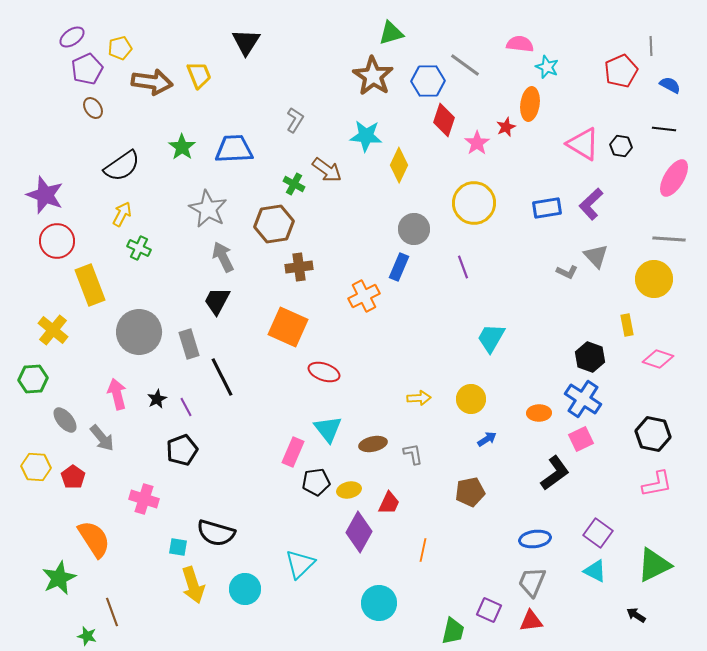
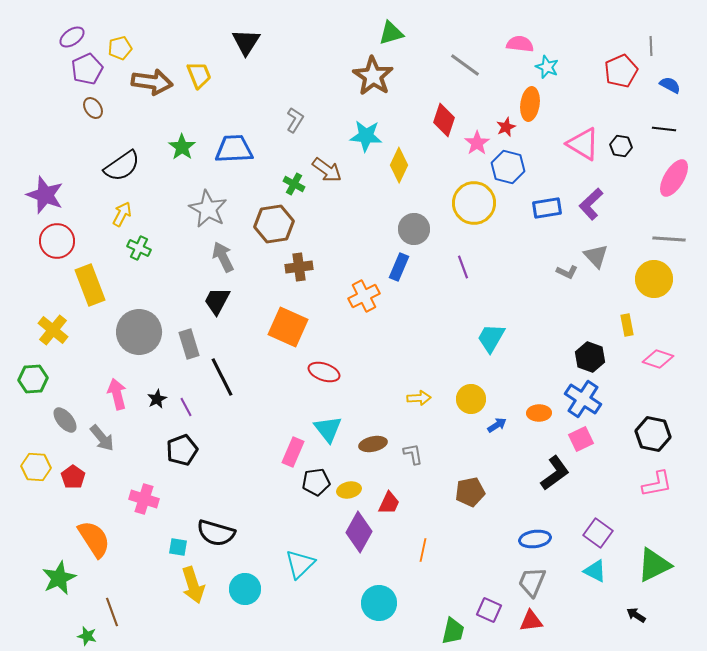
blue hexagon at (428, 81): moved 80 px right, 86 px down; rotated 16 degrees clockwise
blue arrow at (487, 439): moved 10 px right, 14 px up
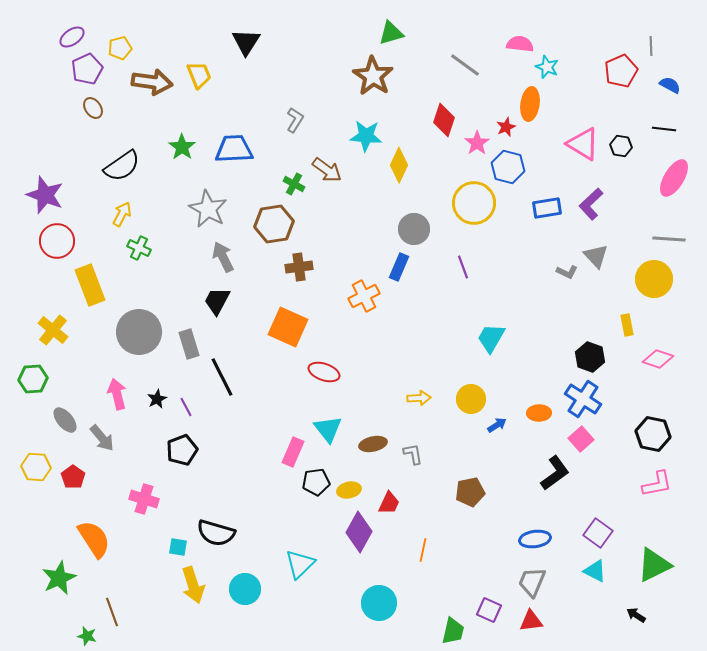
pink square at (581, 439): rotated 15 degrees counterclockwise
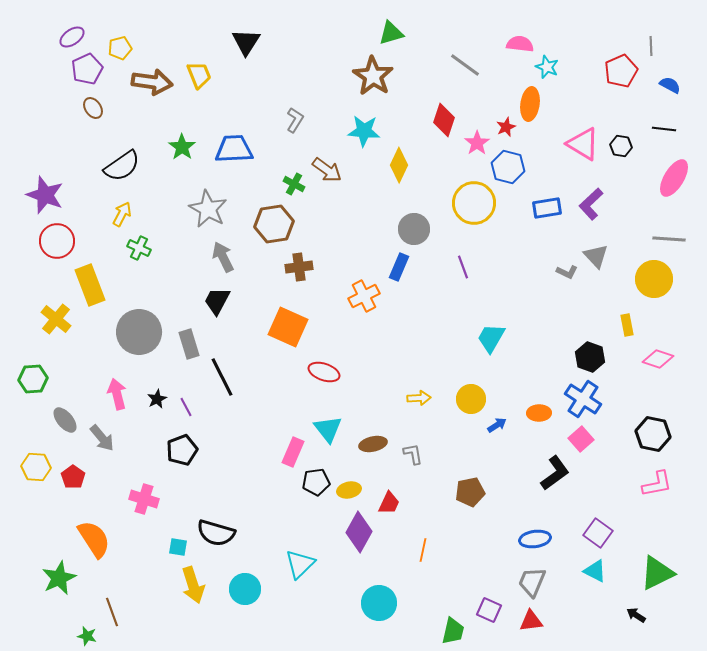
cyan star at (366, 136): moved 2 px left, 5 px up
yellow cross at (53, 330): moved 3 px right, 11 px up
green triangle at (654, 565): moved 3 px right, 8 px down
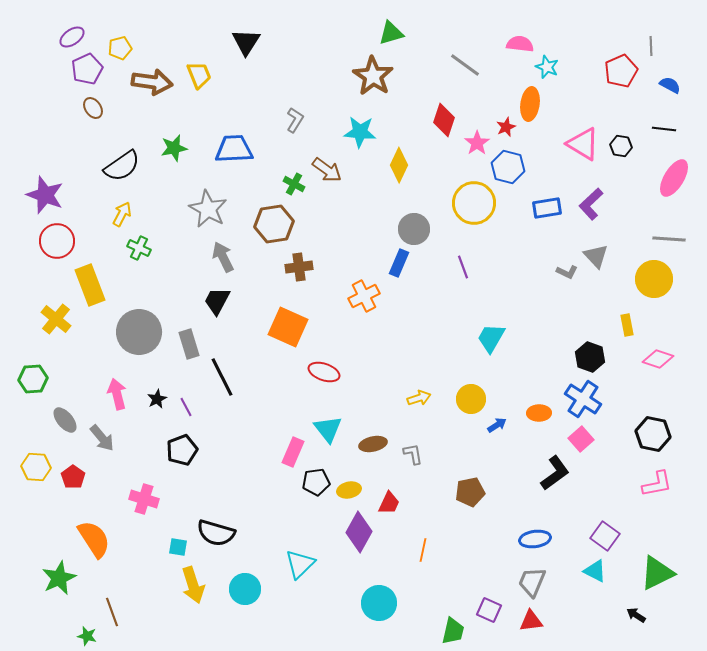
cyan star at (364, 131): moved 4 px left, 1 px down
green star at (182, 147): moved 8 px left, 1 px down; rotated 24 degrees clockwise
blue rectangle at (399, 267): moved 4 px up
yellow arrow at (419, 398): rotated 15 degrees counterclockwise
purple square at (598, 533): moved 7 px right, 3 px down
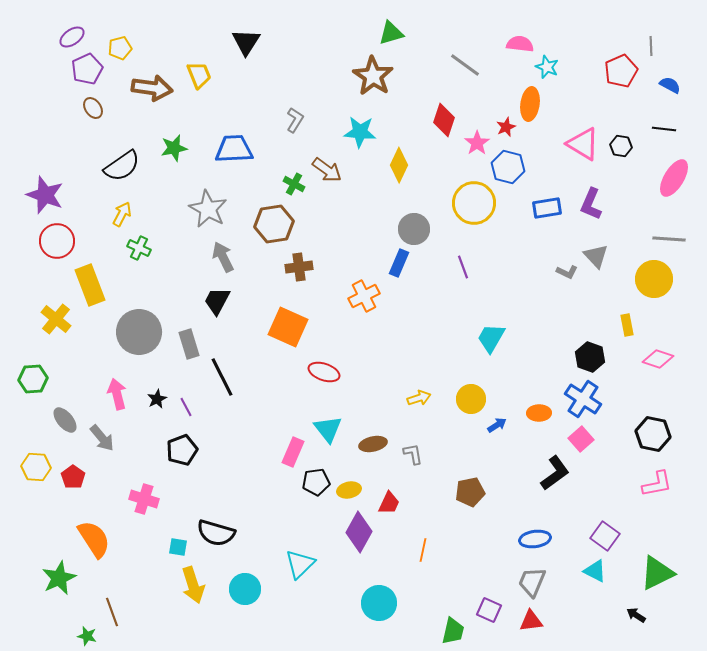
brown arrow at (152, 82): moved 6 px down
purple L-shape at (591, 204): rotated 24 degrees counterclockwise
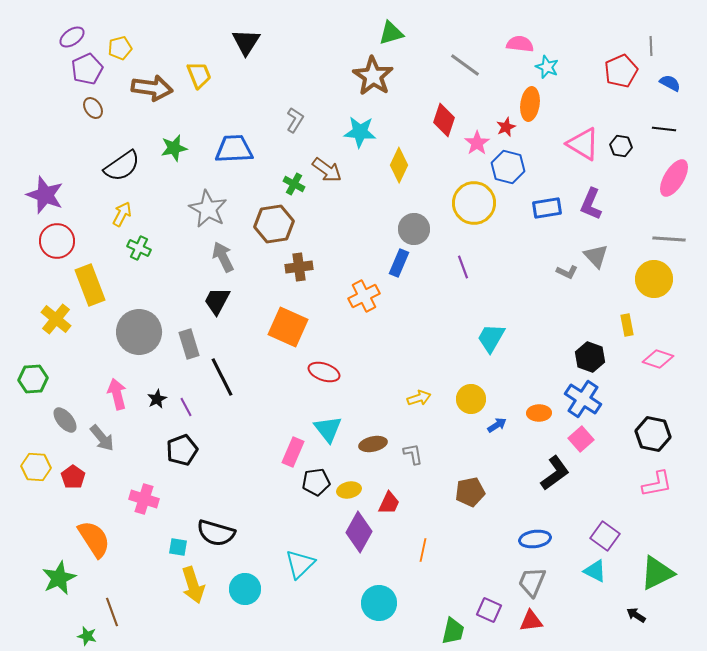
blue semicircle at (670, 85): moved 2 px up
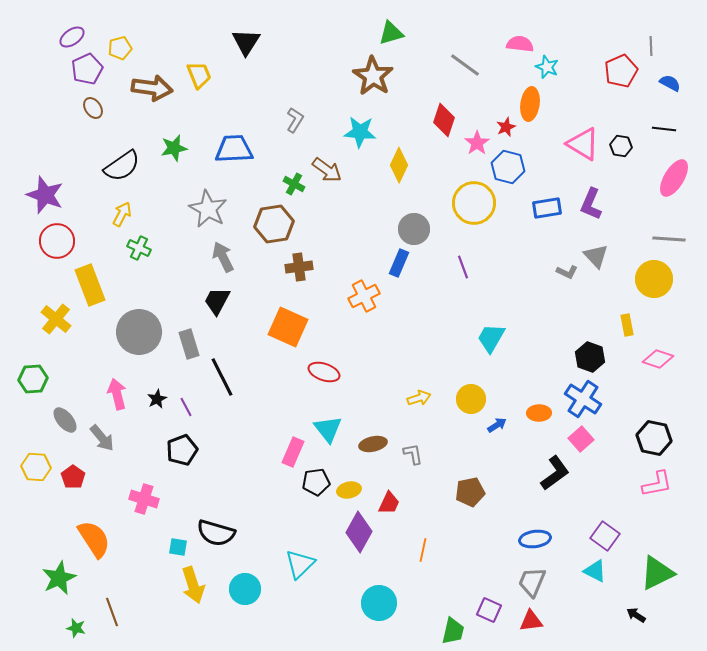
black hexagon at (653, 434): moved 1 px right, 4 px down
green star at (87, 636): moved 11 px left, 8 px up
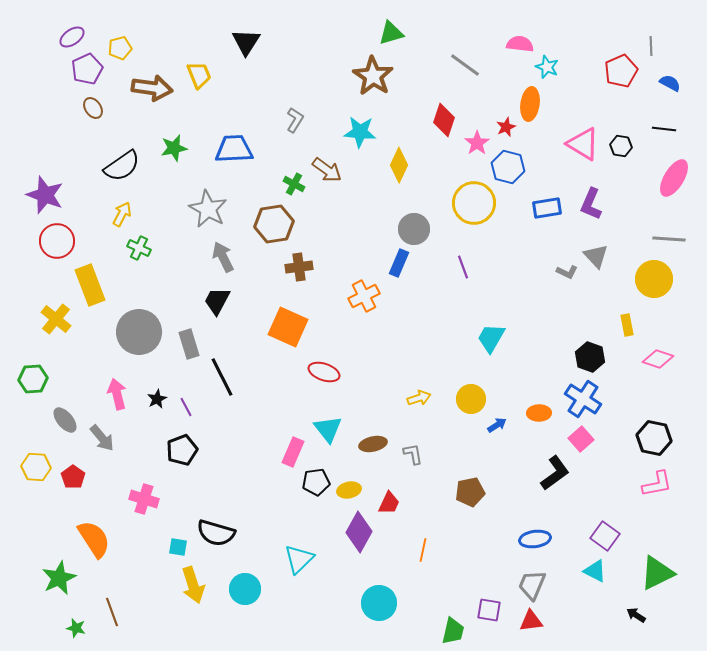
cyan triangle at (300, 564): moved 1 px left, 5 px up
gray trapezoid at (532, 582): moved 3 px down
purple square at (489, 610): rotated 15 degrees counterclockwise
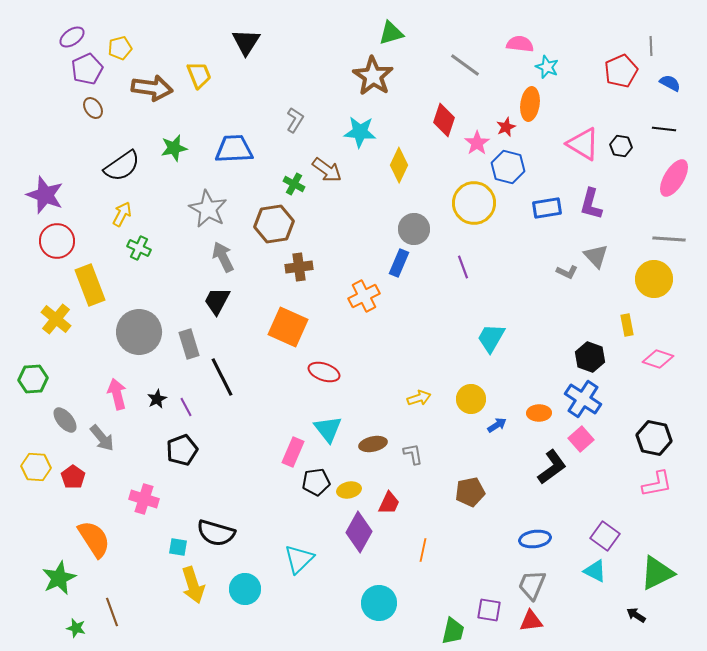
purple L-shape at (591, 204): rotated 8 degrees counterclockwise
black L-shape at (555, 473): moved 3 px left, 6 px up
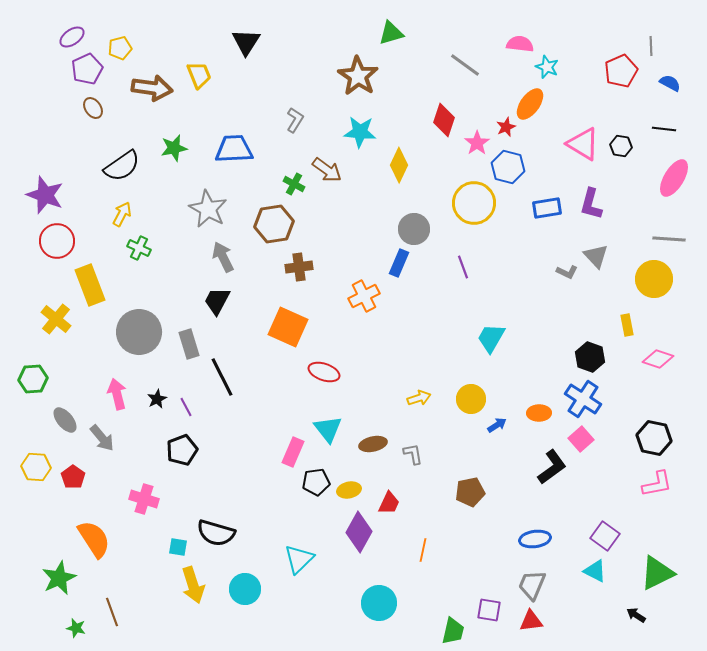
brown star at (373, 76): moved 15 px left
orange ellipse at (530, 104): rotated 28 degrees clockwise
